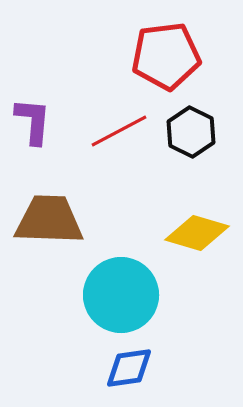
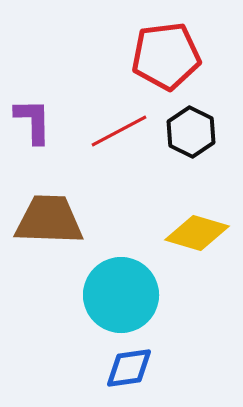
purple L-shape: rotated 6 degrees counterclockwise
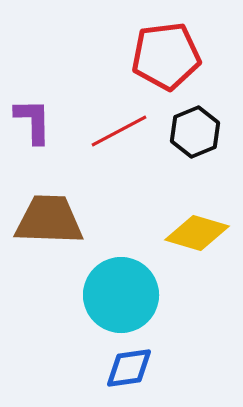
black hexagon: moved 4 px right; rotated 12 degrees clockwise
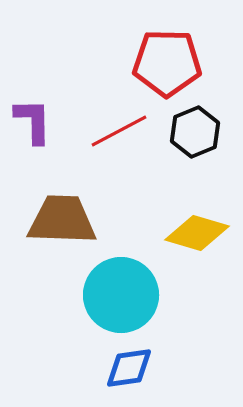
red pentagon: moved 1 px right, 7 px down; rotated 8 degrees clockwise
brown trapezoid: moved 13 px right
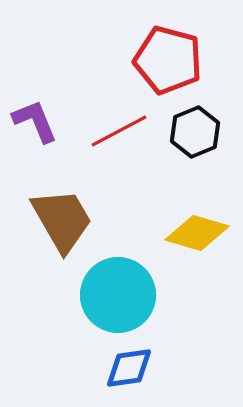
red pentagon: moved 1 px right, 3 px up; rotated 14 degrees clockwise
purple L-shape: moved 2 px right; rotated 21 degrees counterclockwise
brown trapezoid: rotated 58 degrees clockwise
cyan circle: moved 3 px left
